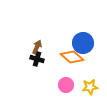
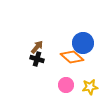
brown arrow: rotated 16 degrees clockwise
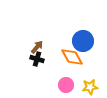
blue circle: moved 2 px up
orange diamond: rotated 20 degrees clockwise
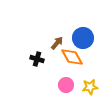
blue circle: moved 3 px up
brown arrow: moved 20 px right, 4 px up
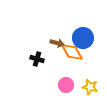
brown arrow: rotated 64 degrees clockwise
orange diamond: moved 5 px up
yellow star: rotated 21 degrees clockwise
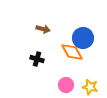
brown arrow: moved 14 px left, 14 px up
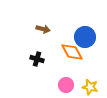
blue circle: moved 2 px right, 1 px up
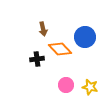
brown arrow: rotated 64 degrees clockwise
orange diamond: moved 12 px left, 3 px up; rotated 15 degrees counterclockwise
black cross: rotated 24 degrees counterclockwise
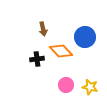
orange diamond: moved 1 px right, 2 px down
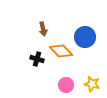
black cross: rotated 24 degrees clockwise
yellow star: moved 2 px right, 3 px up
